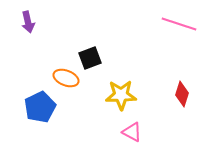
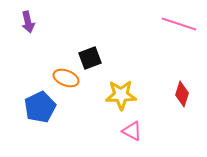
pink triangle: moved 1 px up
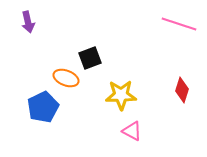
red diamond: moved 4 px up
blue pentagon: moved 3 px right
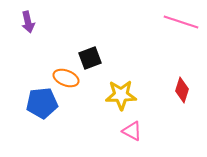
pink line: moved 2 px right, 2 px up
blue pentagon: moved 1 px left, 4 px up; rotated 20 degrees clockwise
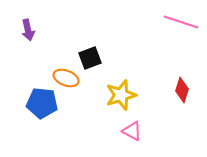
purple arrow: moved 8 px down
yellow star: rotated 16 degrees counterclockwise
blue pentagon: rotated 12 degrees clockwise
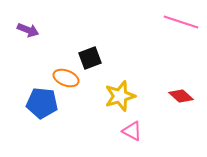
purple arrow: rotated 55 degrees counterclockwise
red diamond: moved 1 px left, 6 px down; rotated 65 degrees counterclockwise
yellow star: moved 1 px left, 1 px down
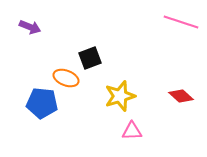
purple arrow: moved 2 px right, 3 px up
pink triangle: rotated 30 degrees counterclockwise
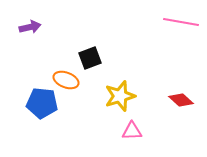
pink line: rotated 8 degrees counterclockwise
purple arrow: rotated 35 degrees counterclockwise
orange ellipse: moved 2 px down
red diamond: moved 4 px down
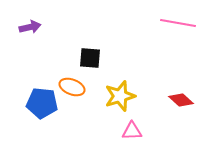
pink line: moved 3 px left, 1 px down
black square: rotated 25 degrees clockwise
orange ellipse: moved 6 px right, 7 px down
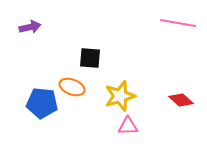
pink triangle: moved 4 px left, 5 px up
